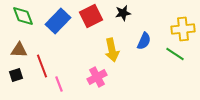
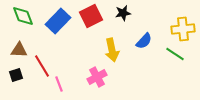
blue semicircle: rotated 18 degrees clockwise
red line: rotated 10 degrees counterclockwise
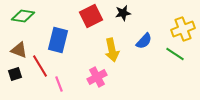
green diamond: rotated 60 degrees counterclockwise
blue rectangle: moved 19 px down; rotated 30 degrees counterclockwise
yellow cross: rotated 15 degrees counterclockwise
brown triangle: rotated 18 degrees clockwise
red line: moved 2 px left
black square: moved 1 px left, 1 px up
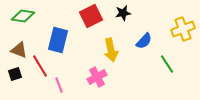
yellow arrow: moved 1 px left
green line: moved 8 px left, 10 px down; rotated 24 degrees clockwise
pink line: moved 1 px down
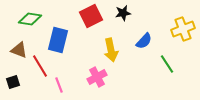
green diamond: moved 7 px right, 3 px down
black square: moved 2 px left, 8 px down
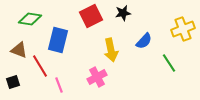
green line: moved 2 px right, 1 px up
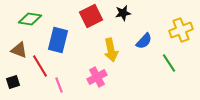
yellow cross: moved 2 px left, 1 px down
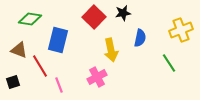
red square: moved 3 px right, 1 px down; rotated 20 degrees counterclockwise
blue semicircle: moved 4 px left, 3 px up; rotated 30 degrees counterclockwise
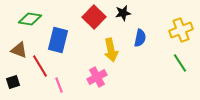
green line: moved 11 px right
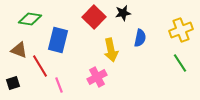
black square: moved 1 px down
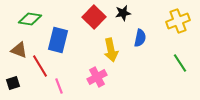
yellow cross: moved 3 px left, 9 px up
pink line: moved 1 px down
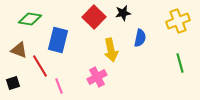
green line: rotated 18 degrees clockwise
